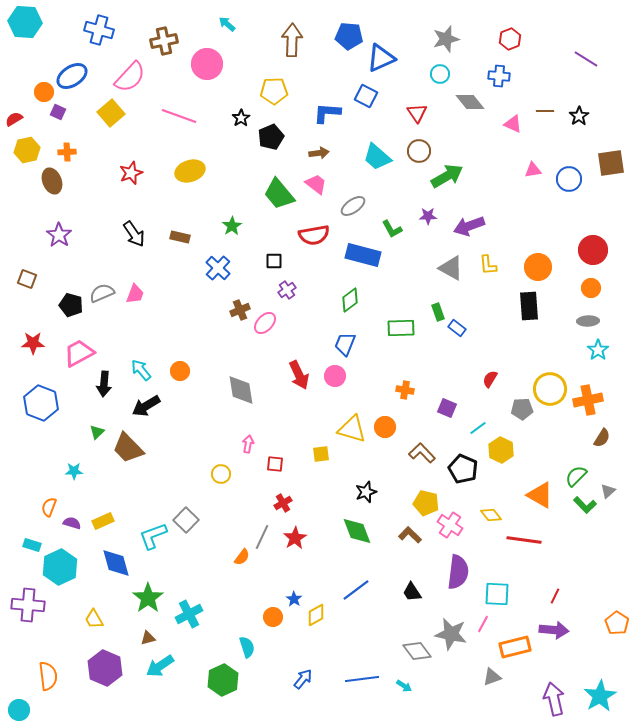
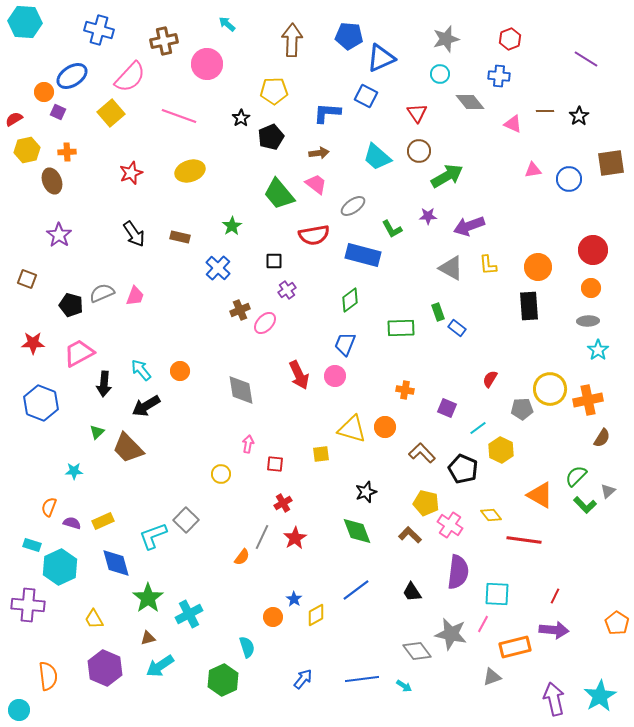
pink trapezoid at (135, 294): moved 2 px down
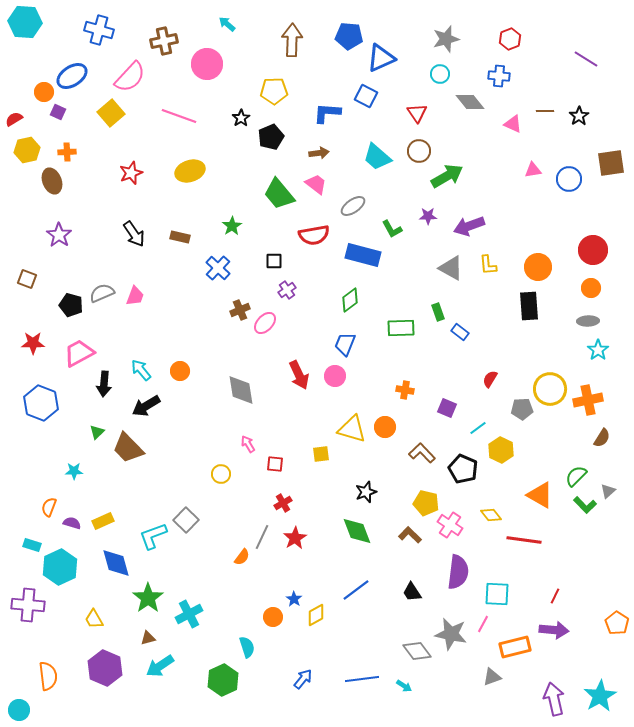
blue rectangle at (457, 328): moved 3 px right, 4 px down
pink arrow at (248, 444): rotated 42 degrees counterclockwise
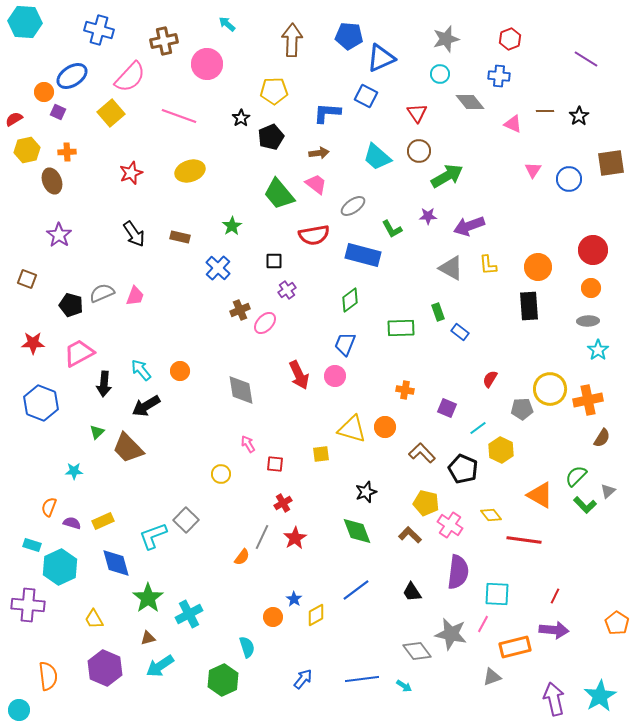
pink triangle at (533, 170): rotated 48 degrees counterclockwise
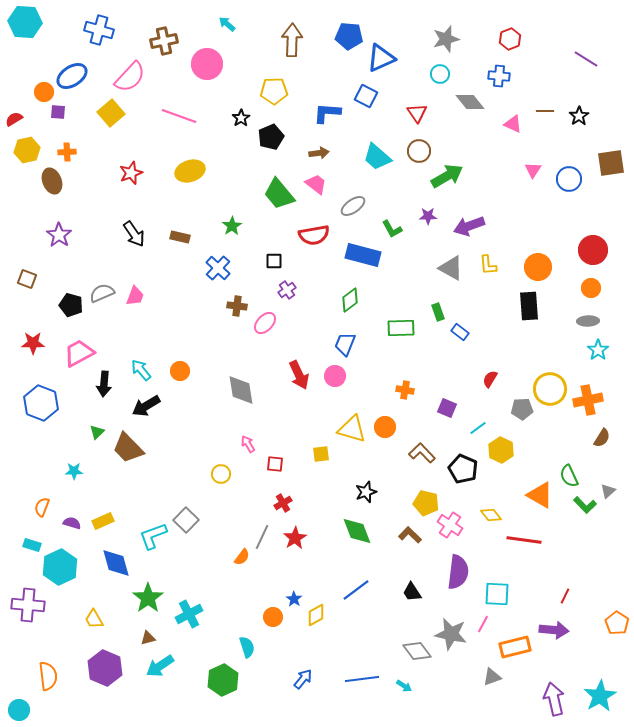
purple square at (58, 112): rotated 21 degrees counterclockwise
brown cross at (240, 310): moved 3 px left, 4 px up; rotated 30 degrees clockwise
green semicircle at (576, 476): moved 7 px left; rotated 70 degrees counterclockwise
orange semicircle at (49, 507): moved 7 px left
red line at (555, 596): moved 10 px right
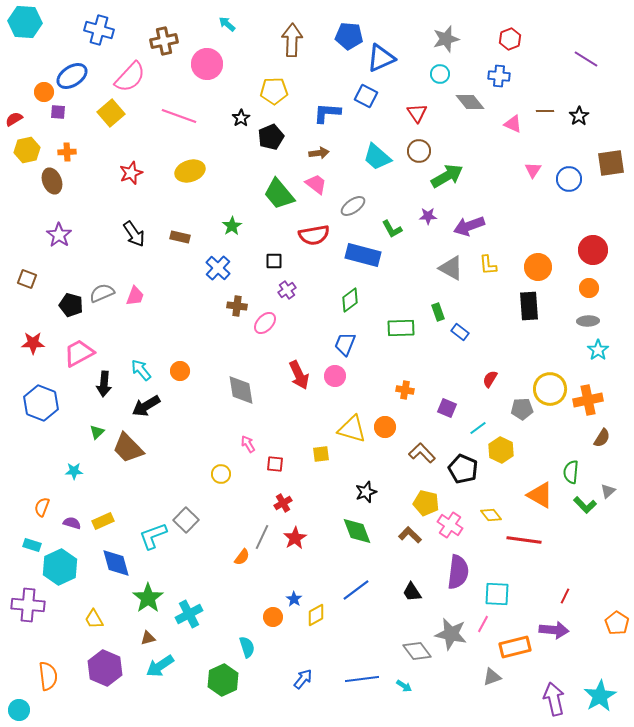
orange circle at (591, 288): moved 2 px left
green semicircle at (569, 476): moved 2 px right, 4 px up; rotated 30 degrees clockwise
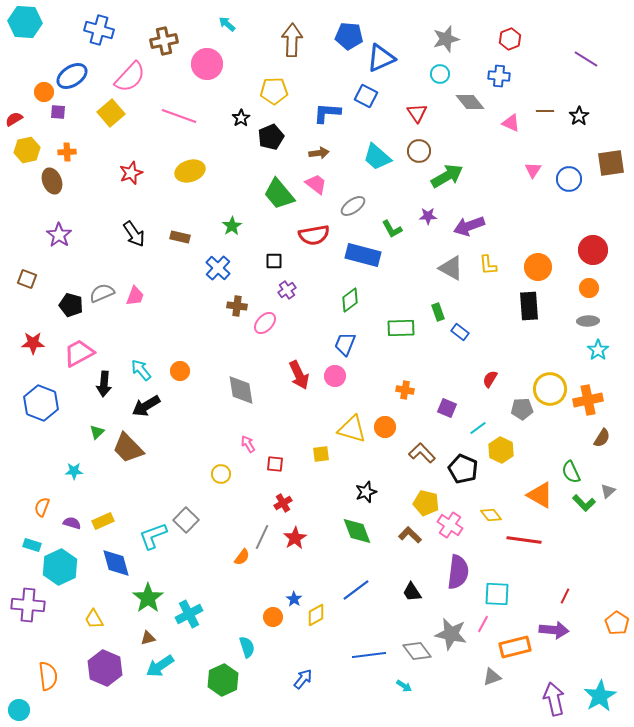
pink triangle at (513, 124): moved 2 px left, 1 px up
green semicircle at (571, 472): rotated 30 degrees counterclockwise
green L-shape at (585, 505): moved 1 px left, 2 px up
blue line at (362, 679): moved 7 px right, 24 px up
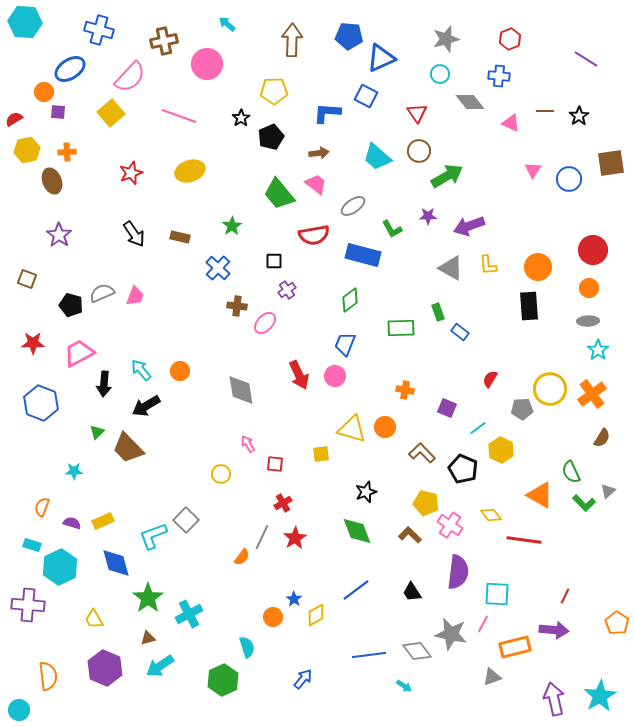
blue ellipse at (72, 76): moved 2 px left, 7 px up
orange cross at (588, 400): moved 4 px right, 6 px up; rotated 24 degrees counterclockwise
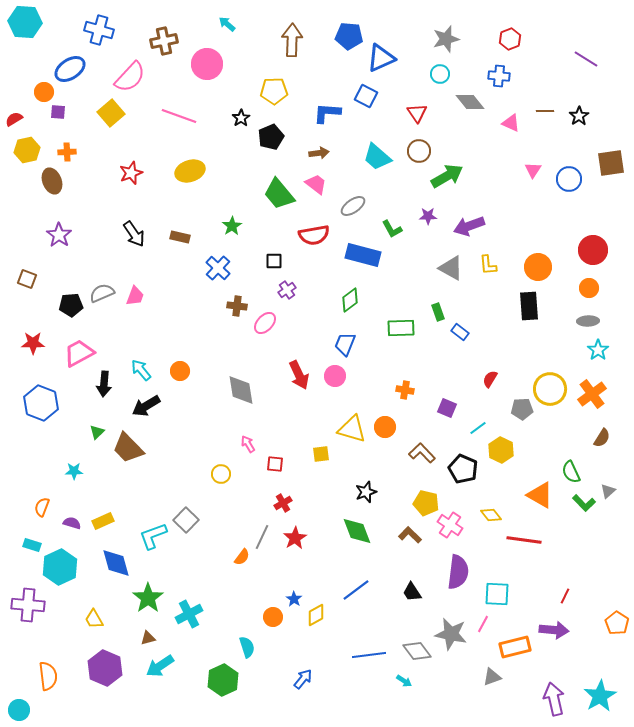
black pentagon at (71, 305): rotated 20 degrees counterclockwise
cyan arrow at (404, 686): moved 5 px up
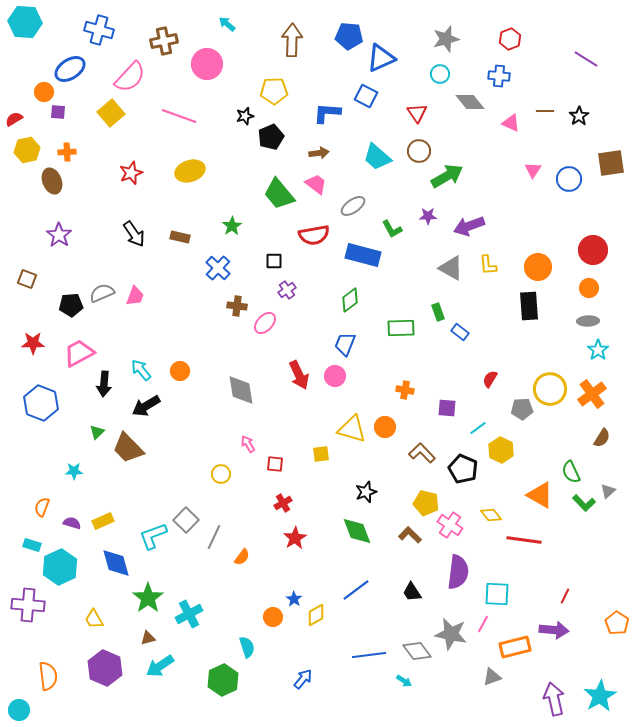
black star at (241, 118): moved 4 px right, 2 px up; rotated 18 degrees clockwise
purple square at (447, 408): rotated 18 degrees counterclockwise
gray line at (262, 537): moved 48 px left
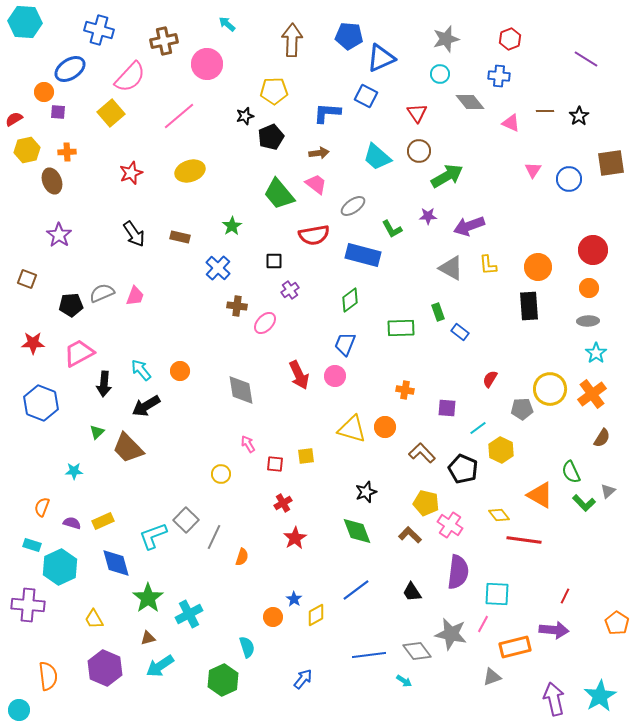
pink line at (179, 116): rotated 60 degrees counterclockwise
purple cross at (287, 290): moved 3 px right
cyan star at (598, 350): moved 2 px left, 3 px down
yellow square at (321, 454): moved 15 px left, 2 px down
yellow diamond at (491, 515): moved 8 px right
orange semicircle at (242, 557): rotated 18 degrees counterclockwise
